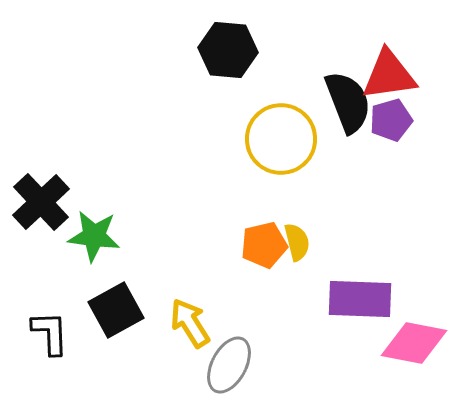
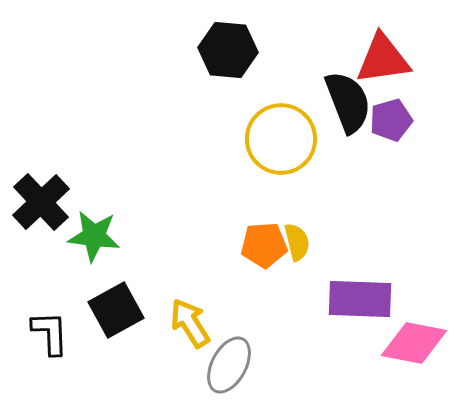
red triangle: moved 6 px left, 16 px up
orange pentagon: rotated 9 degrees clockwise
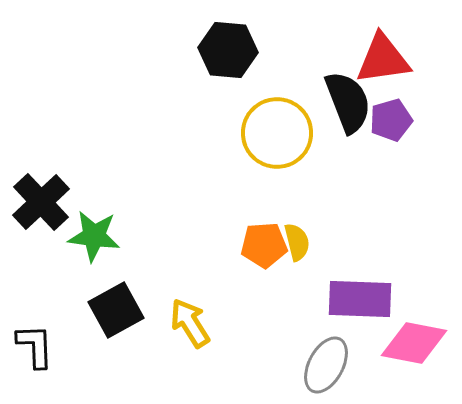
yellow circle: moved 4 px left, 6 px up
black L-shape: moved 15 px left, 13 px down
gray ellipse: moved 97 px right
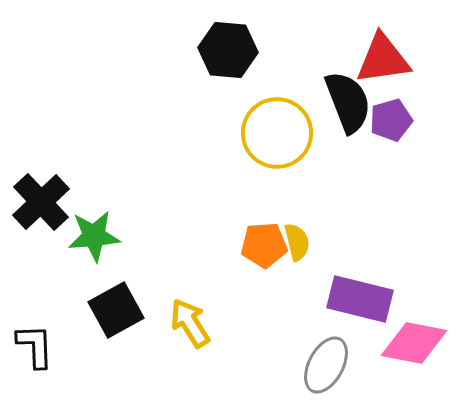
green star: rotated 12 degrees counterclockwise
purple rectangle: rotated 12 degrees clockwise
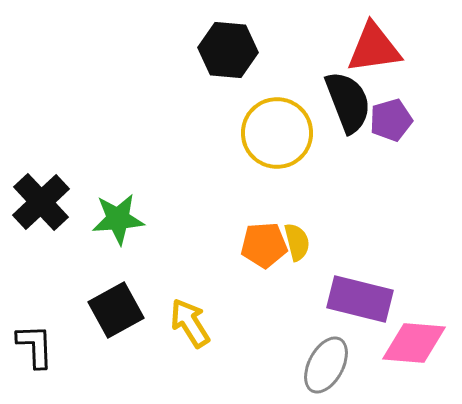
red triangle: moved 9 px left, 11 px up
green star: moved 24 px right, 17 px up
pink diamond: rotated 6 degrees counterclockwise
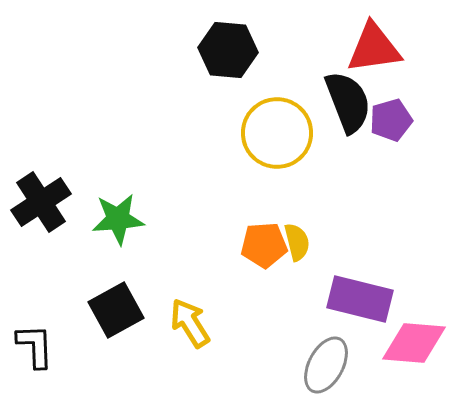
black cross: rotated 10 degrees clockwise
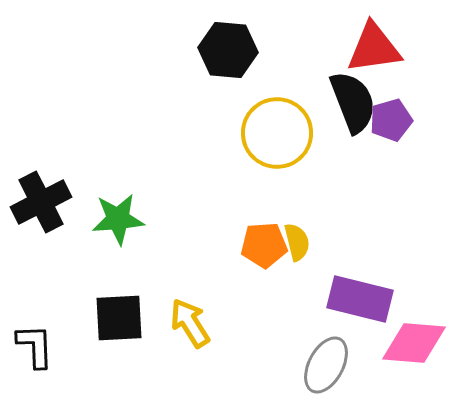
black semicircle: moved 5 px right
black cross: rotated 6 degrees clockwise
black square: moved 3 px right, 8 px down; rotated 26 degrees clockwise
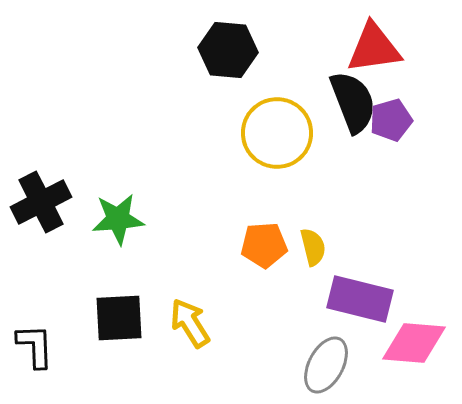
yellow semicircle: moved 16 px right, 5 px down
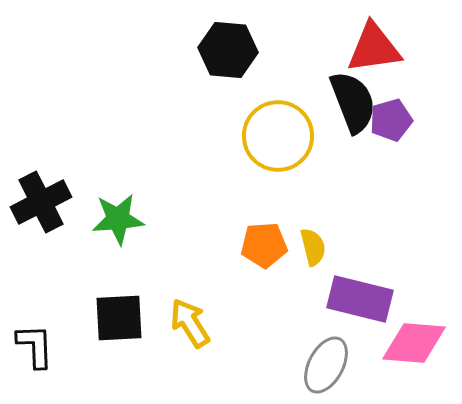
yellow circle: moved 1 px right, 3 px down
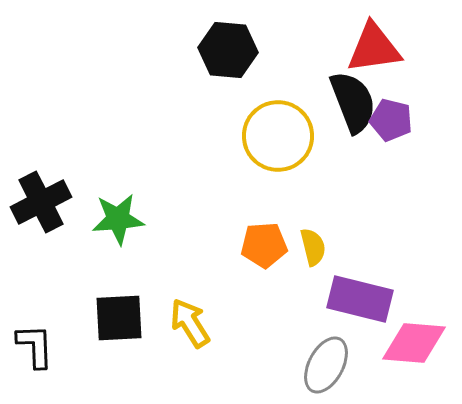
purple pentagon: rotated 30 degrees clockwise
